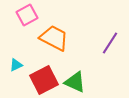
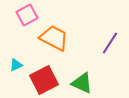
green triangle: moved 7 px right, 1 px down
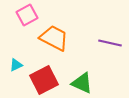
purple line: rotated 70 degrees clockwise
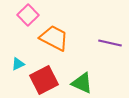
pink square: moved 1 px right; rotated 15 degrees counterclockwise
cyan triangle: moved 2 px right, 1 px up
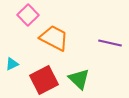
cyan triangle: moved 6 px left
green triangle: moved 3 px left, 4 px up; rotated 20 degrees clockwise
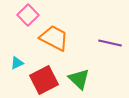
cyan triangle: moved 5 px right, 1 px up
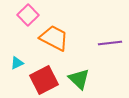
purple line: rotated 20 degrees counterclockwise
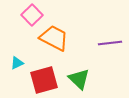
pink square: moved 4 px right
red square: rotated 12 degrees clockwise
